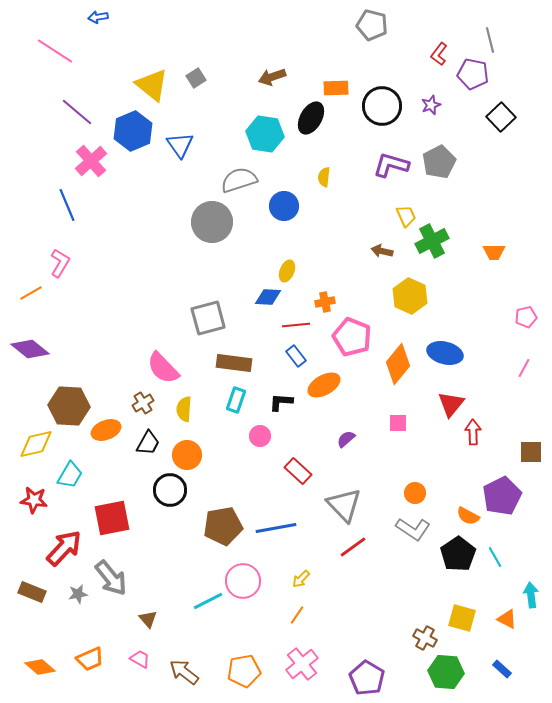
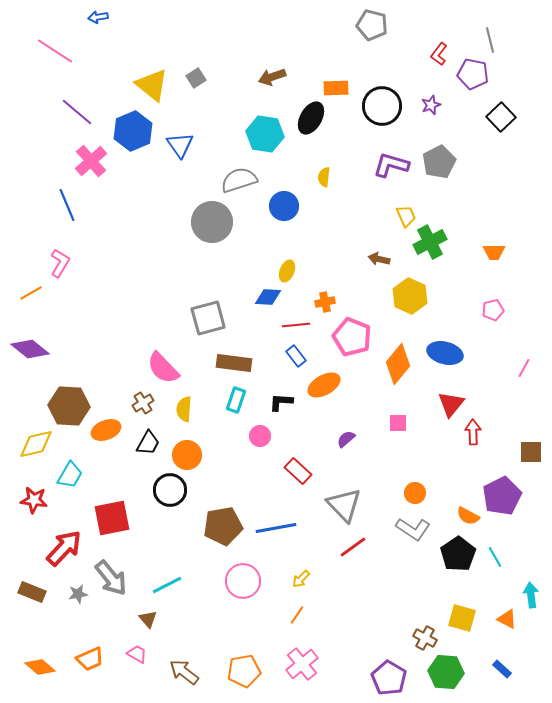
green cross at (432, 241): moved 2 px left, 1 px down
brown arrow at (382, 251): moved 3 px left, 8 px down
pink pentagon at (526, 317): moved 33 px left, 7 px up
cyan line at (208, 601): moved 41 px left, 16 px up
pink trapezoid at (140, 659): moved 3 px left, 5 px up
purple pentagon at (367, 678): moved 22 px right
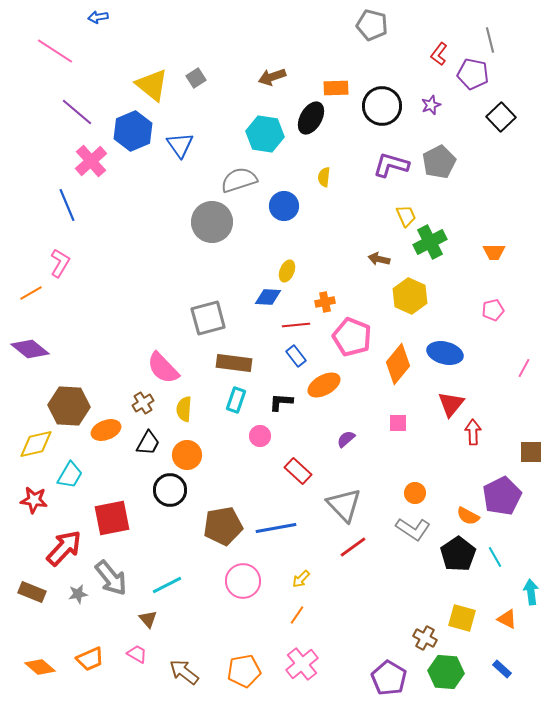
cyan arrow at (531, 595): moved 3 px up
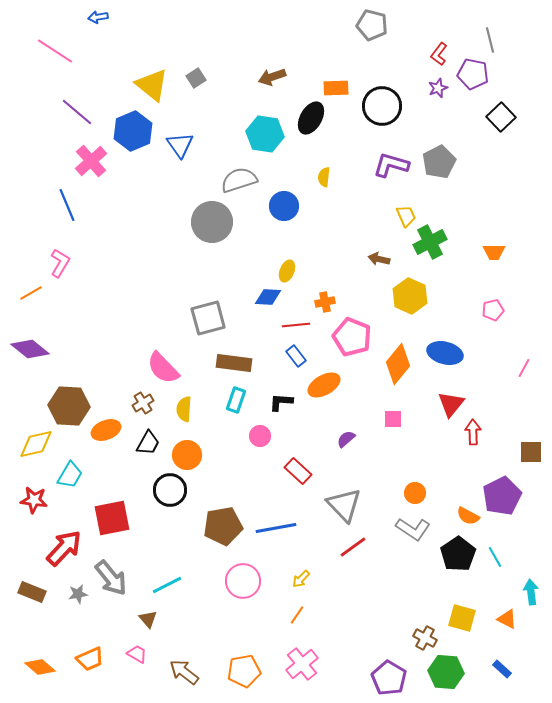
purple star at (431, 105): moved 7 px right, 17 px up
pink square at (398, 423): moved 5 px left, 4 px up
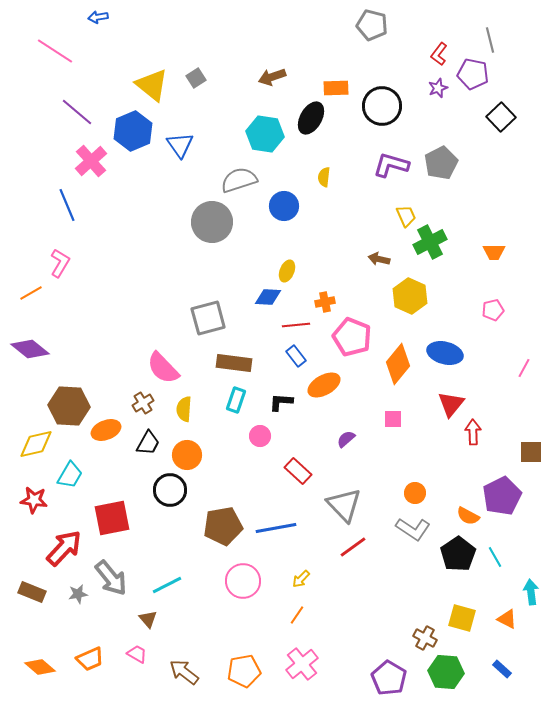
gray pentagon at (439, 162): moved 2 px right, 1 px down
